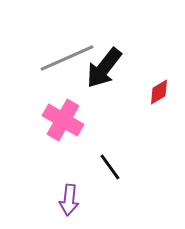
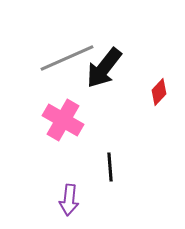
red diamond: rotated 16 degrees counterclockwise
black line: rotated 32 degrees clockwise
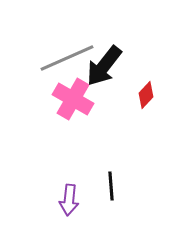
black arrow: moved 2 px up
red diamond: moved 13 px left, 3 px down
pink cross: moved 10 px right, 21 px up
black line: moved 1 px right, 19 px down
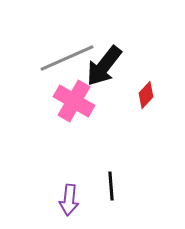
pink cross: moved 1 px right, 2 px down
